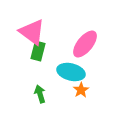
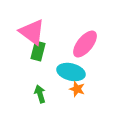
orange star: moved 4 px left, 1 px up; rotated 21 degrees counterclockwise
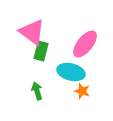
green rectangle: moved 3 px right
orange star: moved 5 px right, 2 px down
green arrow: moved 3 px left, 3 px up
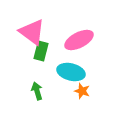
pink ellipse: moved 6 px left, 4 px up; rotated 24 degrees clockwise
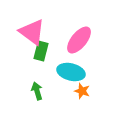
pink ellipse: rotated 24 degrees counterclockwise
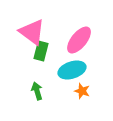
cyan ellipse: moved 1 px right, 2 px up; rotated 32 degrees counterclockwise
